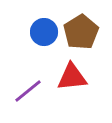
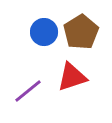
red triangle: rotated 12 degrees counterclockwise
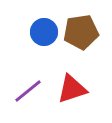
brown pentagon: rotated 24 degrees clockwise
red triangle: moved 12 px down
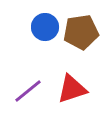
blue circle: moved 1 px right, 5 px up
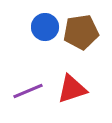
purple line: rotated 16 degrees clockwise
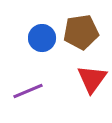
blue circle: moved 3 px left, 11 px down
red triangle: moved 20 px right, 10 px up; rotated 36 degrees counterclockwise
